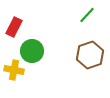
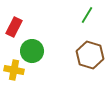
green line: rotated 12 degrees counterclockwise
brown hexagon: rotated 24 degrees counterclockwise
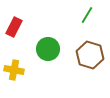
green circle: moved 16 px right, 2 px up
